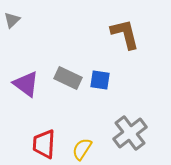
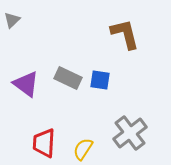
red trapezoid: moved 1 px up
yellow semicircle: moved 1 px right
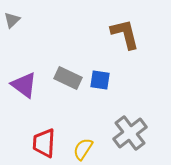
purple triangle: moved 2 px left, 1 px down
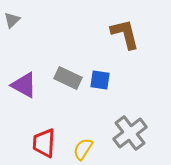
purple triangle: rotated 8 degrees counterclockwise
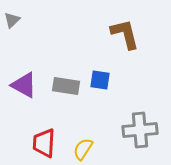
gray rectangle: moved 2 px left, 8 px down; rotated 16 degrees counterclockwise
gray cross: moved 10 px right, 3 px up; rotated 32 degrees clockwise
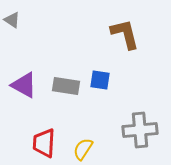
gray triangle: rotated 42 degrees counterclockwise
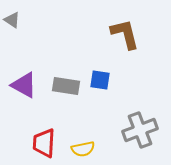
gray cross: rotated 16 degrees counterclockwise
yellow semicircle: rotated 135 degrees counterclockwise
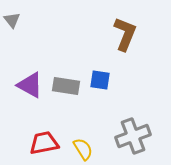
gray triangle: rotated 18 degrees clockwise
brown L-shape: rotated 36 degrees clockwise
purple triangle: moved 6 px right
gray cross: moved 7 px left, 6 px down
red trapezoid: rotated 76 degrees clockwise
yellow semicircle: rotated 110 degrees counterclockwise
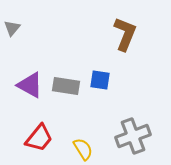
gray triangle: moved 8 px down; rotated 18 degrees clockwise
red trapezoid: moved 5 px left, 5 px up; rotated 140 degrees clockwise
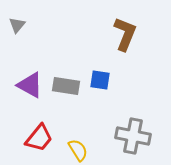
gray triangle: moved 5 px right, 3 px up
gray cross: rotated 32 degrees clockwise
yellow semicircle: moved 5 px left, 1 px down
